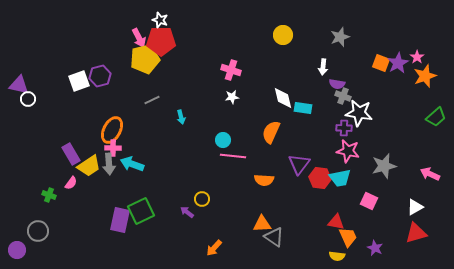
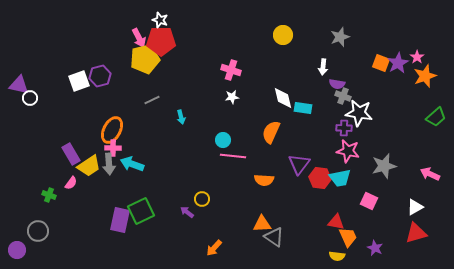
white circle at (28, 99): moved 2 px right, 1 px up
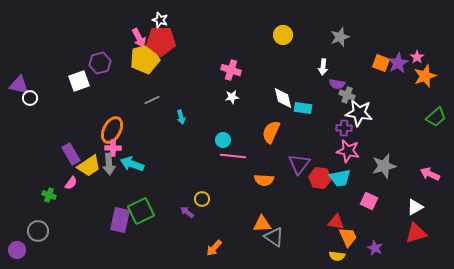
purple hexagon at (100, 76): moved 13 px up
gray cross at (343, 96): moved 4 px right, 1 px up
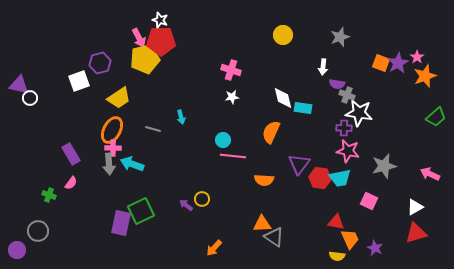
gray line at (152, 100): moved 1 px right, 29 px down; rotated 42 degrees clockwise
yellow trapezoid at (89, 166): moved 30 px right, 68 px up
purple arrow at (187, 212): moved 1 px left, 7 px up
purple rectangle at (120, 220): moved 1 px right, 3 px down
orange trapezoid at (348, 237): moved 2 px right, 2 px down
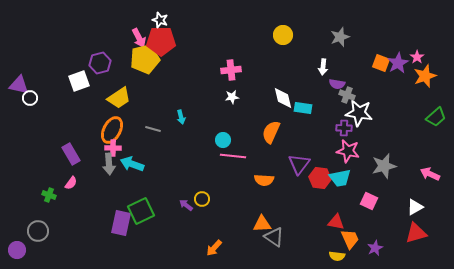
pink cross at (231, 70): rotated 24 degrees counterclockwise
purple star at (375, 248): rotated 21 degrees clockwise
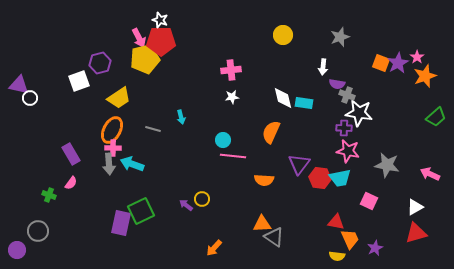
cyan rectangle at (303, 108): moved 1 px right, 5 px up
gray star at (384, 166): moved 3 px right, 1 px up; rotated 25 degrees clockwise
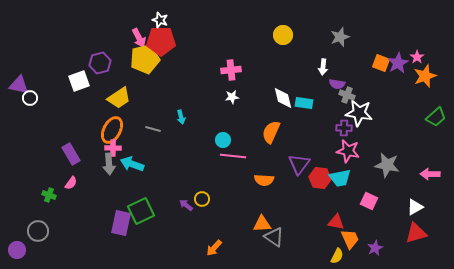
pink arrow at (430, 174): rotated 24 degrees counterclockwise
yellow semicircle at (337, 256): rotated 70 degrees counterclockwise
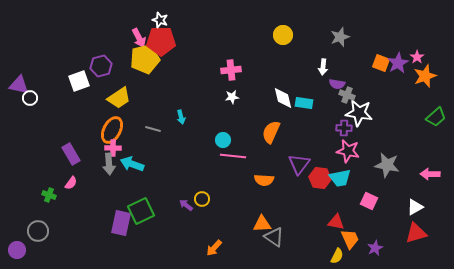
purple hexagon at (100, 63): moved 1 px right, 3 px down
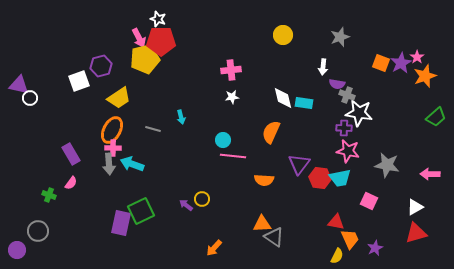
white star at (160, 20): moved 2 px left, 1 px up
purple star at (398, 63): moved 3 px right
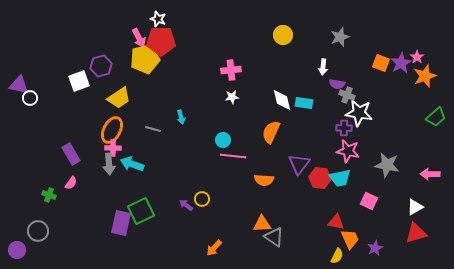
white diamond at (283, 98): moved 1 px left, 2 px down
